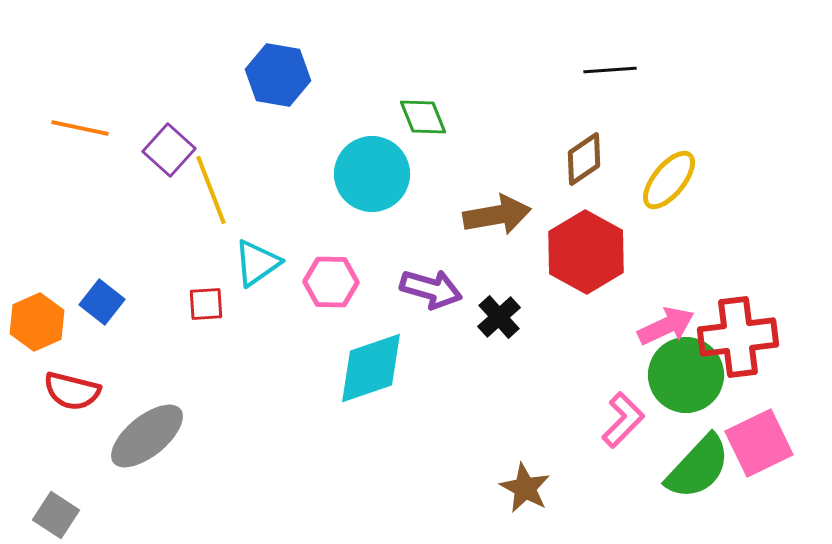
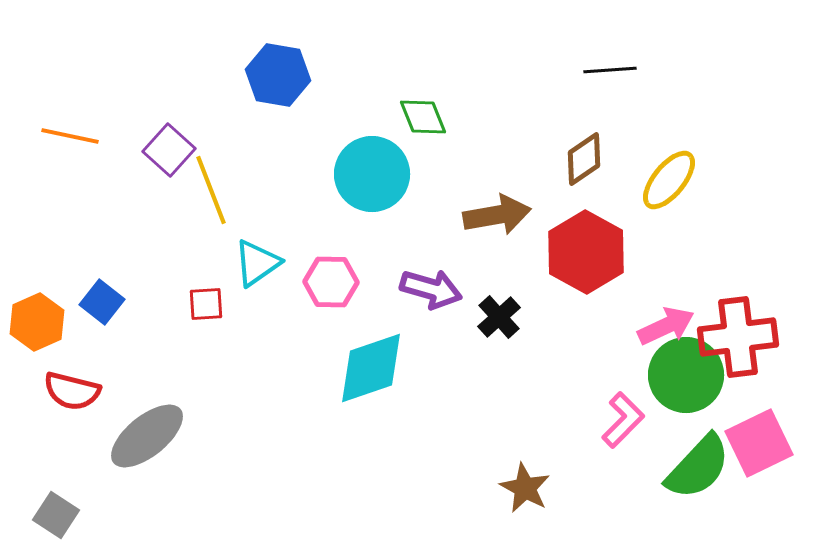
orange line: moved 10 px left, 8 px down
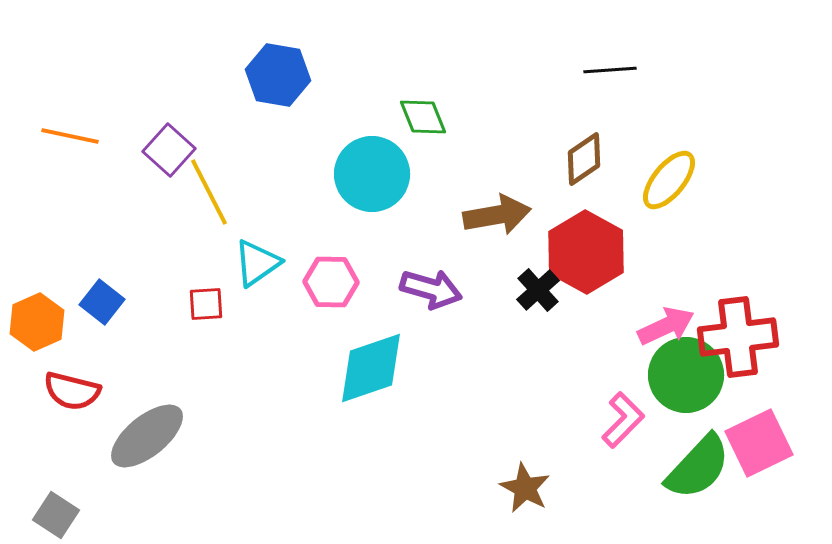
yellow line: moved 2 px left, 2 px down; rotated 6 degrees counterclockwise
black cross: moved 39 px right, 27 px up
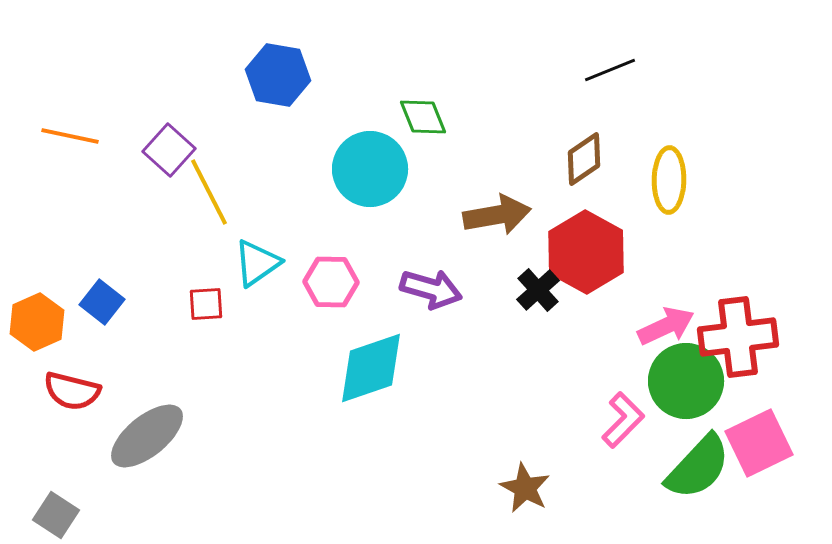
black line: rotated 18 degrees counterclockwise
cyan circle: moved 2 px left, 5 px up
yellow ellipse: rotated 38 degrees counterclockwise
green circle: moved 6 px down
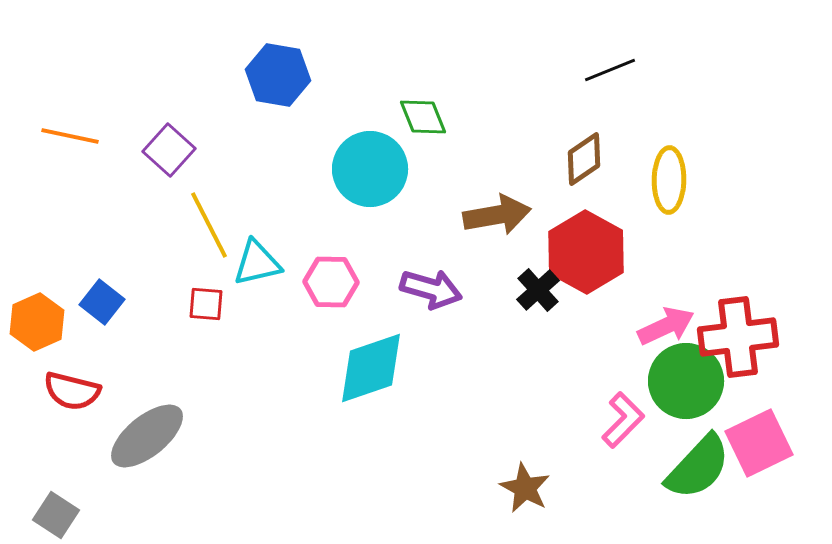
yellow line: moved 33 px down
cyan triangle: rotated 22 degrees clockwise
red square: rotated 9 degrees clockwise
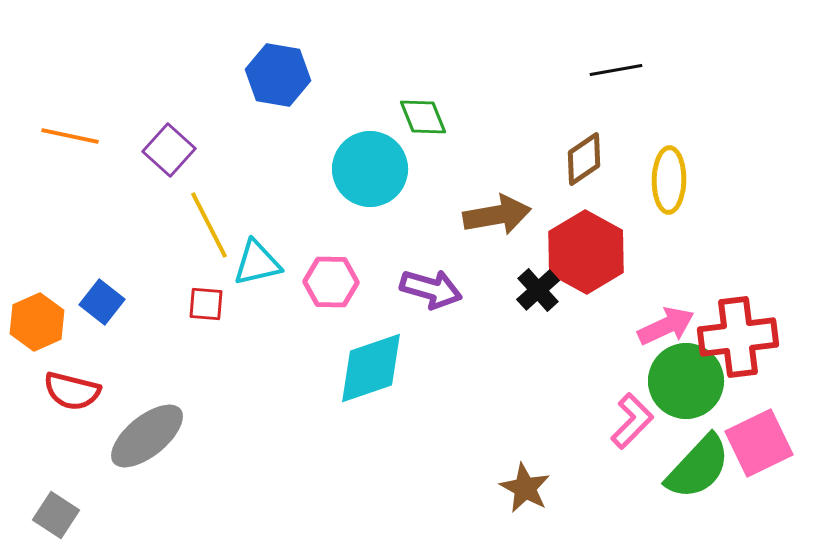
black line: moved 6 px right; rotated 12 degrees clockwise
pink L-shape: moved 9 px right, 1 px down
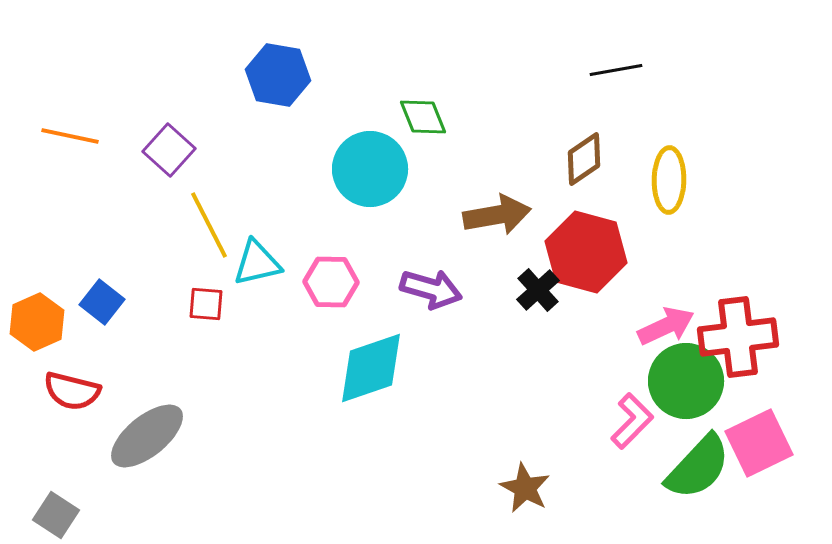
red hexagon: rotated 14 degrees counterclockwise
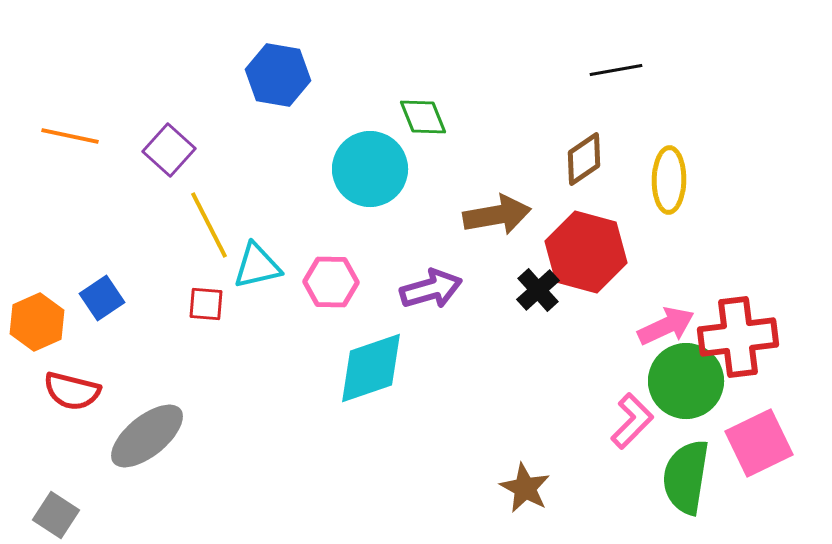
cyan triangle: moved 3 px down
purple arrow: rotated 32 degrees counterclockwise
blue square: moved 4 px up; rotated 18 degrees clockwise
green semicircle: moved 12 px left, 10 px down; rotated 146 degrees clockwise
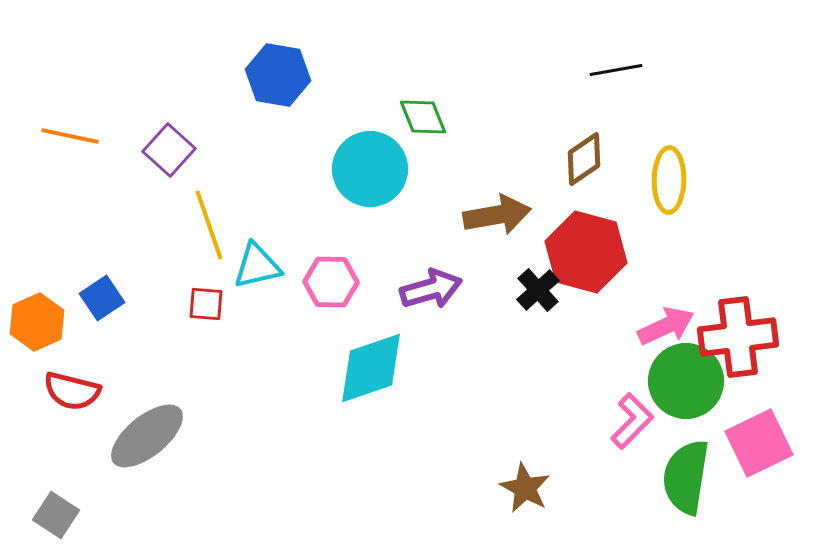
yellow line: rotated 8 degrees clockwise
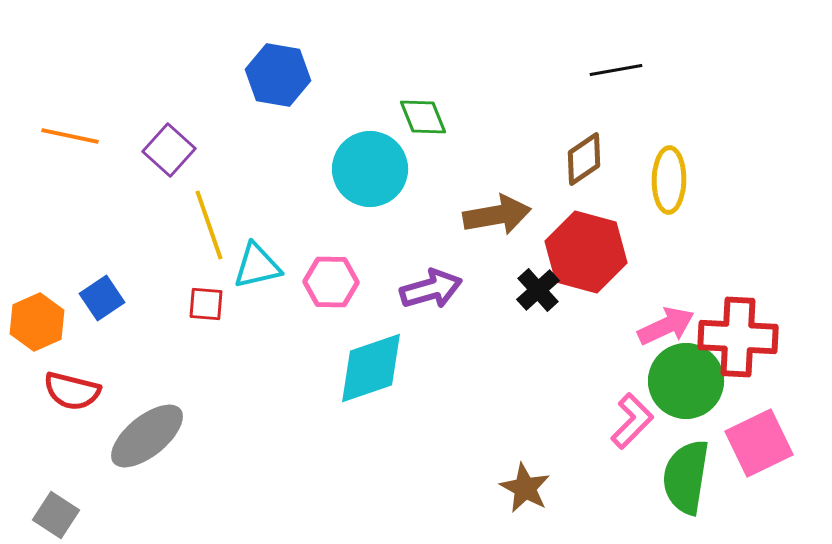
red cross: rotated 10 degrees clockwise
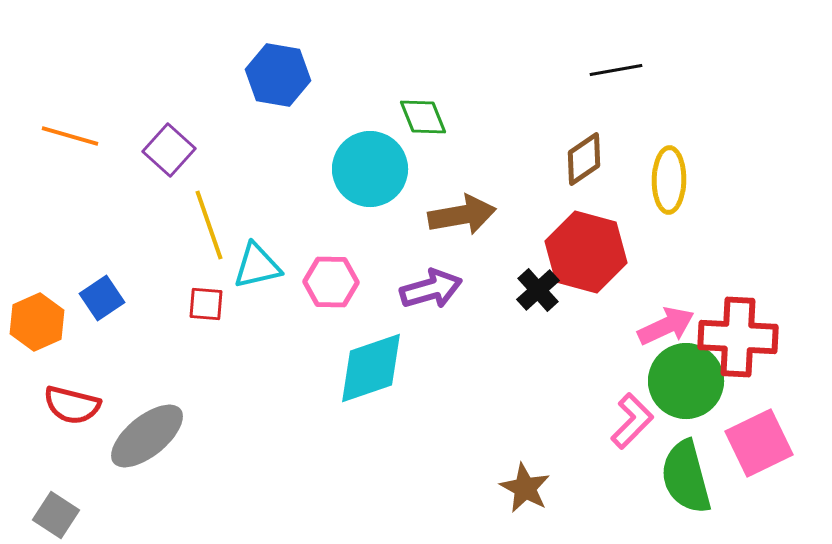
orange line: rotated 4 degrees clockwise
brown arrow: moved 35 px left
red semicircle: moved 14 px down
green semicircle: rotated 24 degrees counterclockwise
